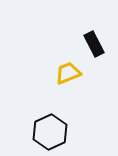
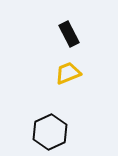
black rectangle: moved 25 px left, 10 px up
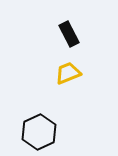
black hexagon: moved 11 px left
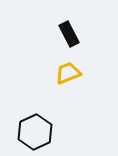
black hexagon: moved 4 px left
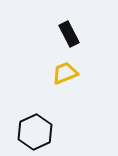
yellow trapezoid: moved 3 px left
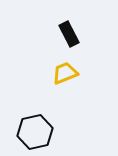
black hexagon: rotated 12 degrees clockwise
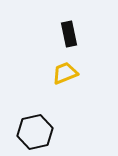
black rectangle: rotated 15 degrees clockwise
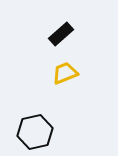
black rectangle: moved 8 px left; rotated 60 degrees clockwise
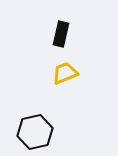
black rectangle: rotated 35 degrees counterclockwise
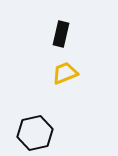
black hexagon: moved 1 px down
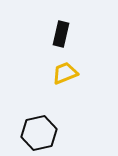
black hexagon: moved 4 px right
